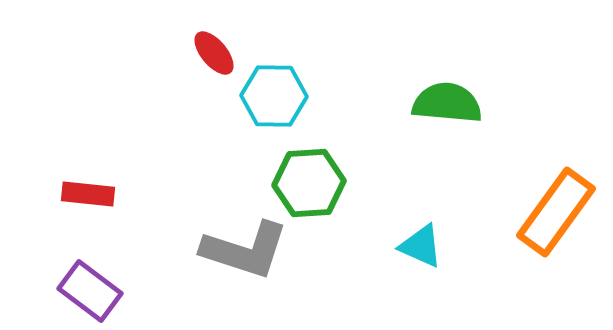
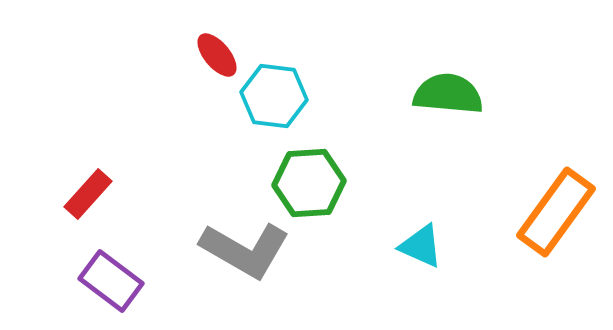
red ellipse: moved 3 px right, 2 px down
cyan hexagon: rotated 6 degrees clockwise
green semicircle: moved 1 px right, 9 px up
red rectangle: rotated 54 degrees counterclockwise
gray L-shape: rotated 12 degrees clockwise
purple rectangle: moved 21 px right, 10 px up
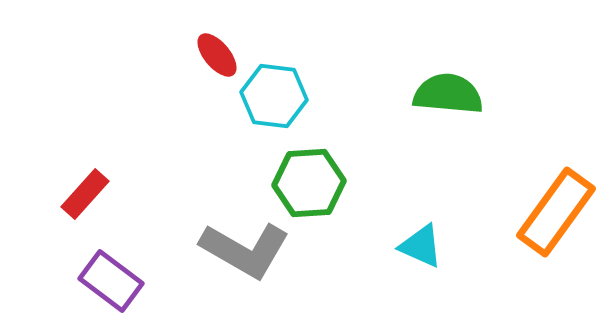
red rectangle: moved 3 px left
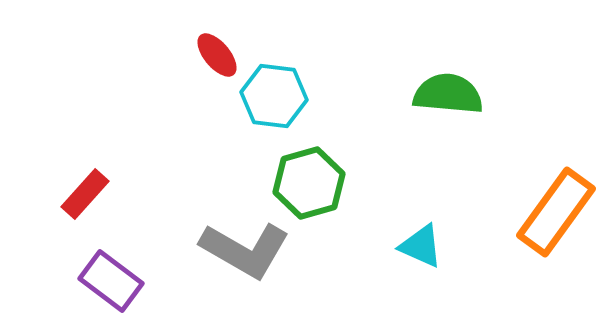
green hexagon: rotated 12 degrees counterclockwise
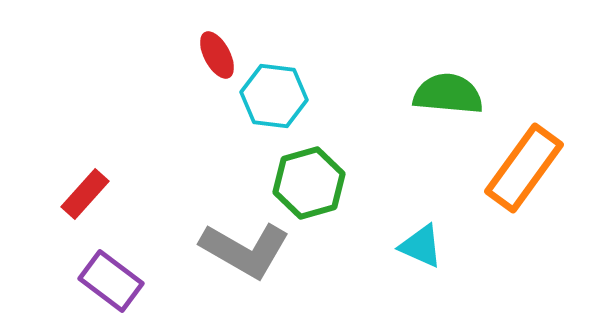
red ellipse: rotated 12 degrees clockwise
orange rectangle: moved 32 px left, 44 px up
